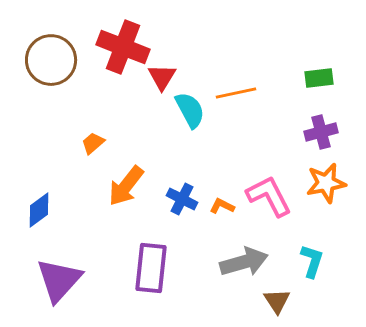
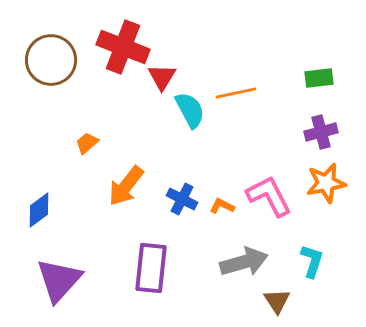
orange trapezoid: moved 6 px left
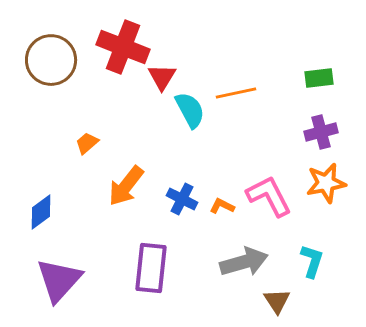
blue diamond: moved 2 px right, 2 px down
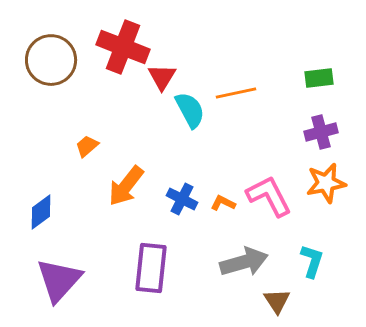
orange trapezoid: moved 3 px down
orange L-shape: moved 1 px right, 3 px up
